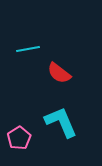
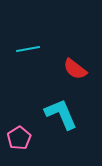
red semicircle: moved 16 px right, 4 px up
cyan L-shape: moved 8 px up
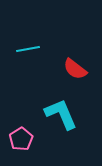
pink pentagon: moved 2 px right, 1 px down
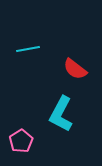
cyan L-shape: rotated 129 degrees counterclockwise
pink pentagon: moved 2 px down
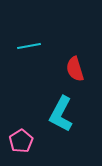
cyan line: moved 1 px right, 3 px up
red semicircle: rotated 35 degrees clockwise
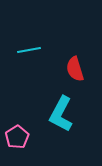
cyan line: moved 4 px down
pink pentagon: moved 4 px left, 4 px up
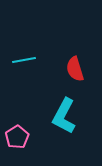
cyan line: moved 5 px left, 10 px down
cyan L-shape: moved 3 px right, 2 px down
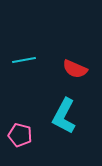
red semicircle: rotated 50 degrees counterclockwise
pink pentagon: moved 3 px right, 2 px up; rotated 25 degrees counterclockwise
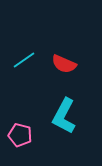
cyan line: rotated 25 degrees counterclockwise
red semicircle: moved 11 px left, 5 px up
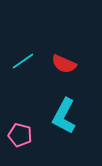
cyan line: moved 1 px left, 1 px down
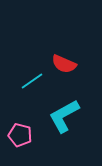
cyan line: moved 9 px right, 20 px down
cyan L-shape: rotated 33 degrees clockwise
